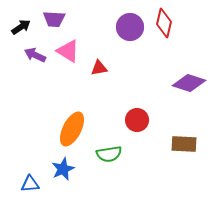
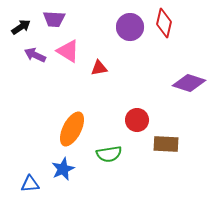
brown rectangle: moved 18 px left
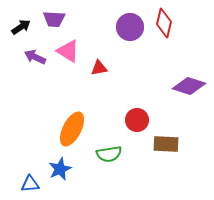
purple arrow: moved 2 px down
purple diamond: moved 3 px down
blue star: moved 3 px left
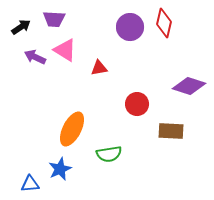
pink triangle: moved 3 px left, 1 px up
red circle: moved 16 px up
brown rectangle: moved 5 px right, 13 px up
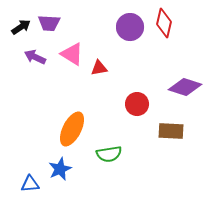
purple trapezoid: moved 5 px left, 4 px down
pink triangle: moved 7 px right, 4 px down
purple diamond: moved 4 px left, 1 px down
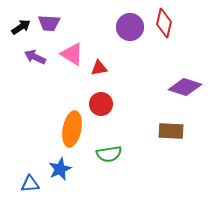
red circle: moved 36 px left
orange ellipse: rotated 16 degrees counterclockwise
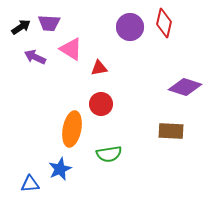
pink triangle: moved 1 px left, 5 px up
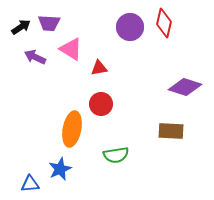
green semicircle: moved 7 px right, 1 px down
